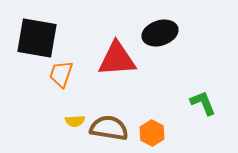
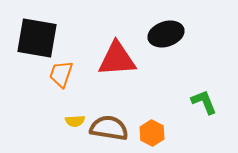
black ellipse: moved 6 px right, 1 px down
green L-shape: moved 1 px right, 1 px up
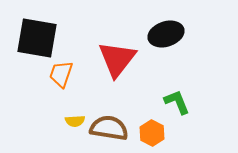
red triangle: rotated 48 degrees counterclockwise
green L-shape: moved 27 px left
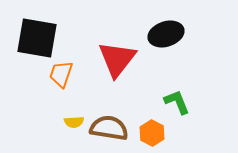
yellow semicircle: moved 1 px left, 1 px down
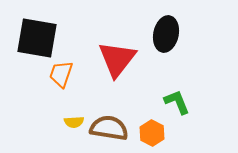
black ellipse: rotated 60 degrees counterclockwise
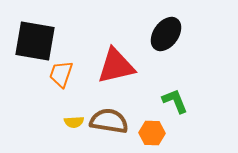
black ellipse: rotated 24 degrees clockwise
black square: moved 2 px left, 3 px down
red triangle: moved 1 px left, 7 px down; rotated 39 degrees clockwise
green L-shape: moved 2 px left, 1 px up
brown semicircle: moved 7 px up
orange hexagon: rotated 25 degrees counterclockwise
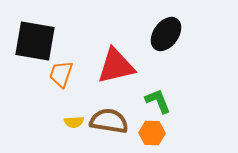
green L-shape: moved 17 px left
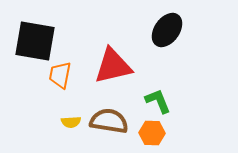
black ellipse: moved 1 px right, 4 px up
red triangle: moved 3 px left
orange trapezoid: moved 1 px left, 1 px down; rotated 8 degrees counterclockwise
yellow semicircle: moved 3 px left
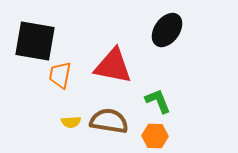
red triangle: rotated 24 degrees clockwise
orange hexagon: moved 3 px right, 3 px down
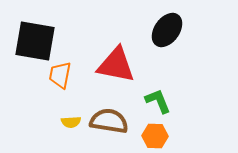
red triangle: moved 3 px right, 1 px up
